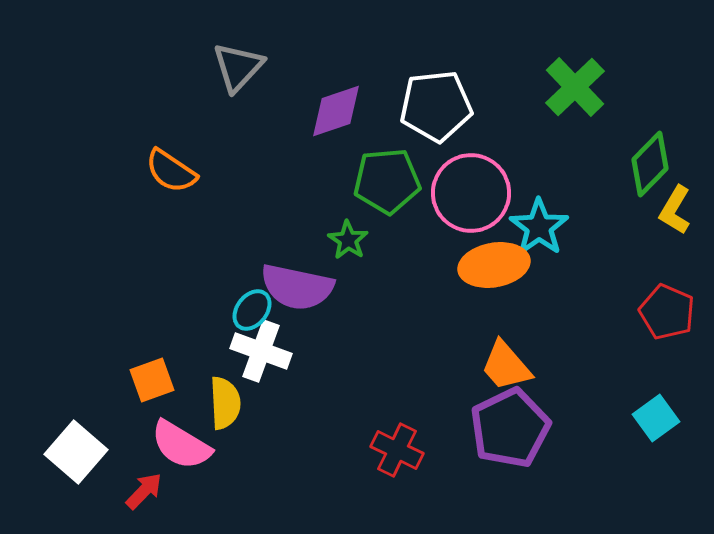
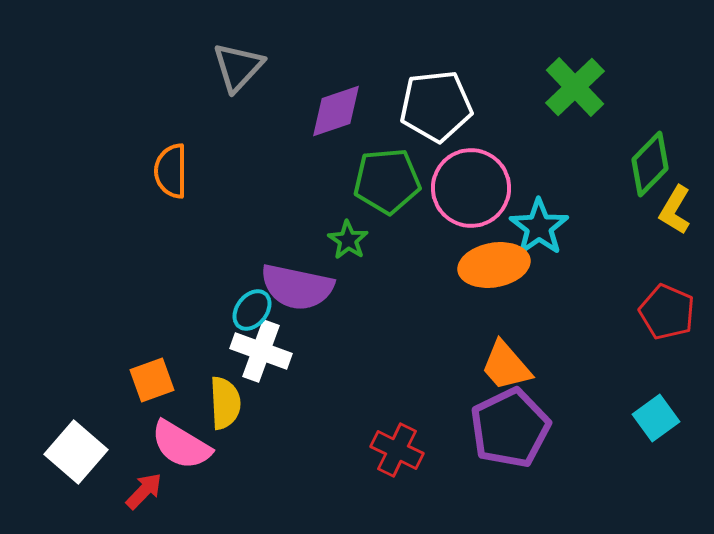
orange semicircle: rotated 56 degrees clockwise
pink circle: moved 5 px up
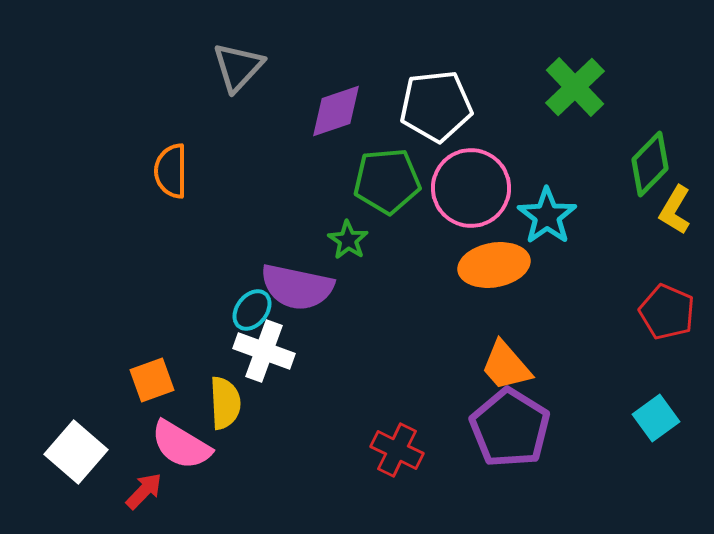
cyan star: moved 8 px right, 11 px up
white cross: moved 3 px right
purple pentagon: rotated 14 degrees counterclockwise
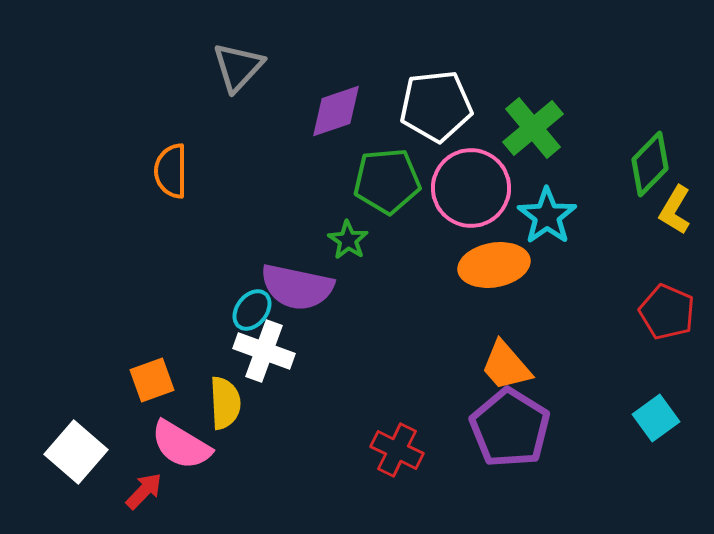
green cross: moved 42 px left, 41 px down; rotated 4 degrees clockwise
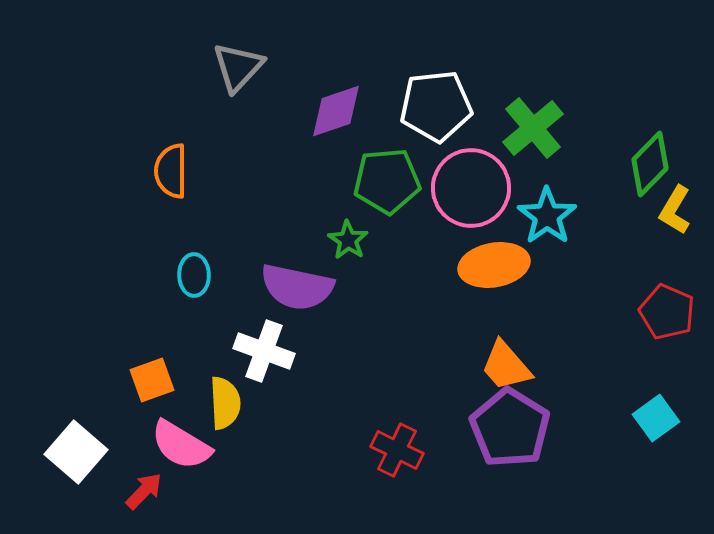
cyan ellipse: moved 58 px left, 35 px up; rotated 39 degrees counterclockwise
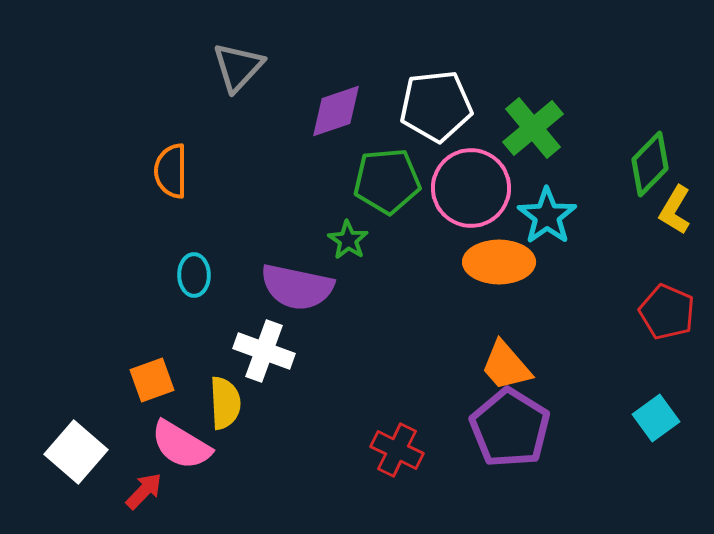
orange ellipse: moved 5 px right, 3 px up; rotated 10 degrees clockwise
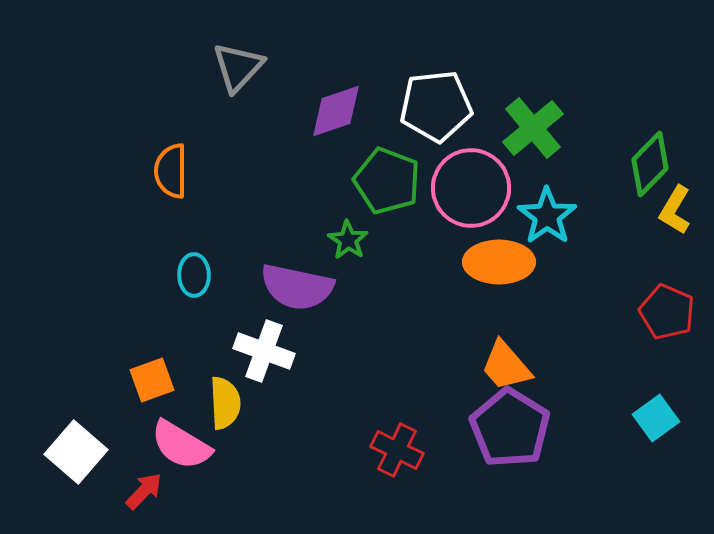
green pentagon: rotated 26 degrees clockwise
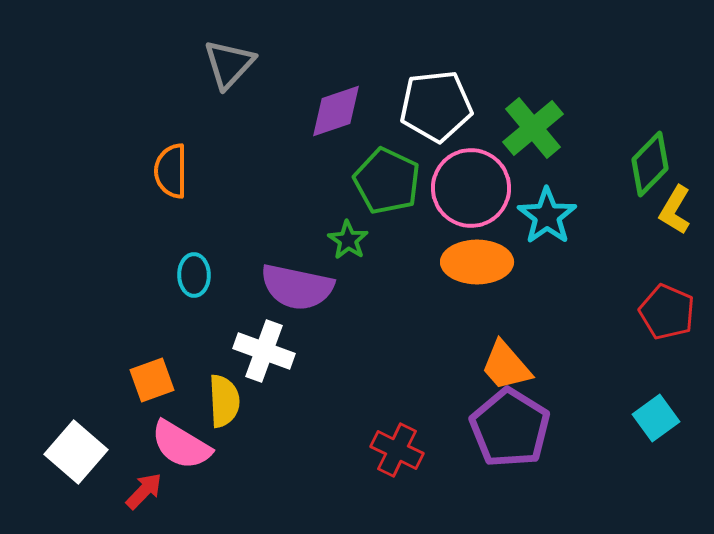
gray triangle: moved 9 px left, 3 px up
green pentagon: rotated 4 degrees clockwise
orange ellipse: moved 22 px left
yellow semicircle: moved 1 px left, 2 px up
